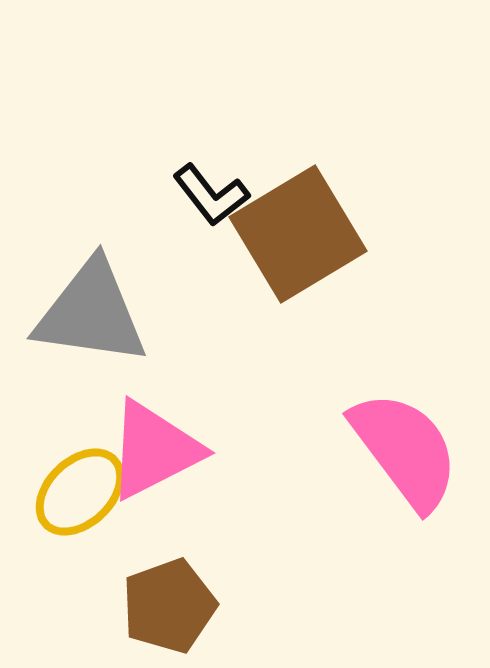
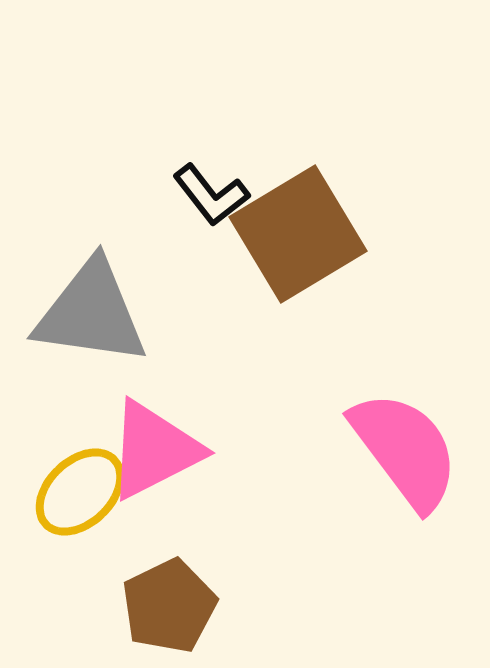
brown pentagon: rotated 6 degrees counterclockwise
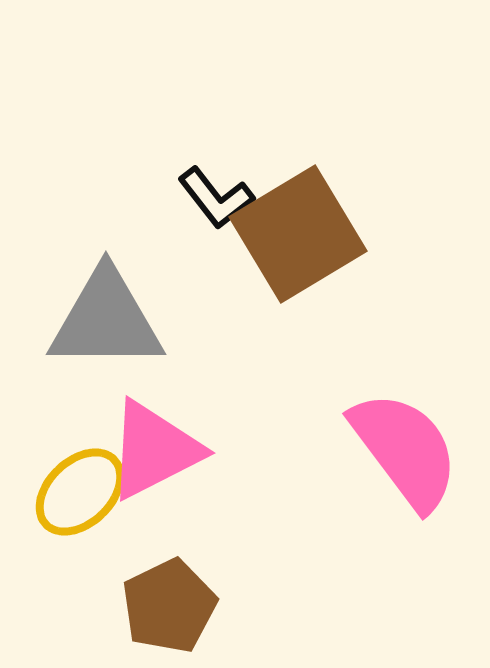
black L-shape: moved 5 px right, 3 px down
gray triangle: moved 15 px right, 7 px down; rotated 8 degrees counterclockwise
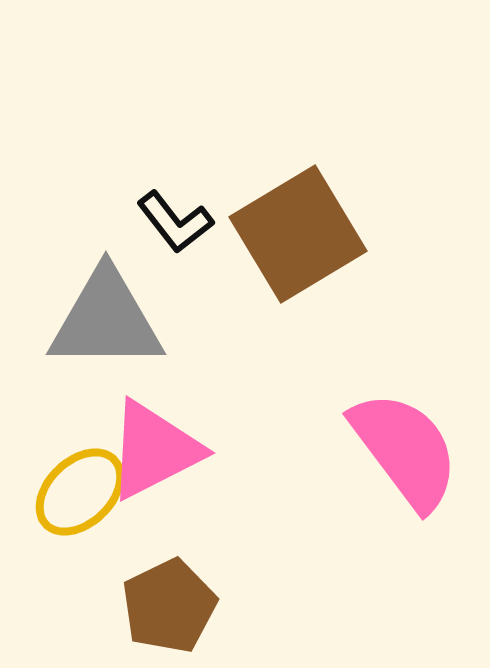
black L-shape: moved 41 px left, 24 px down
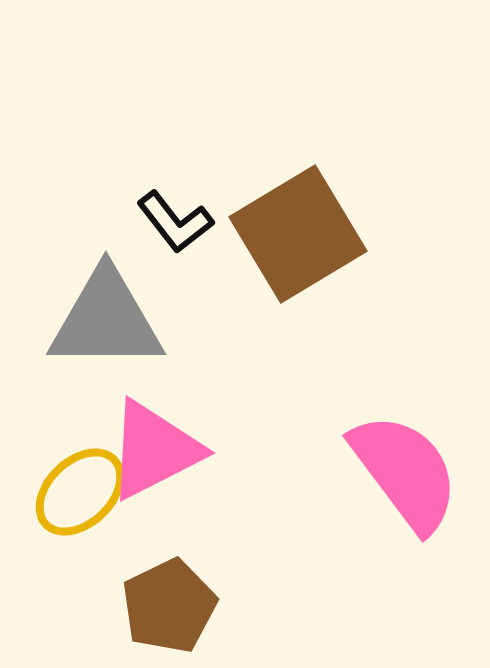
pink semicircle: moved 22 px down
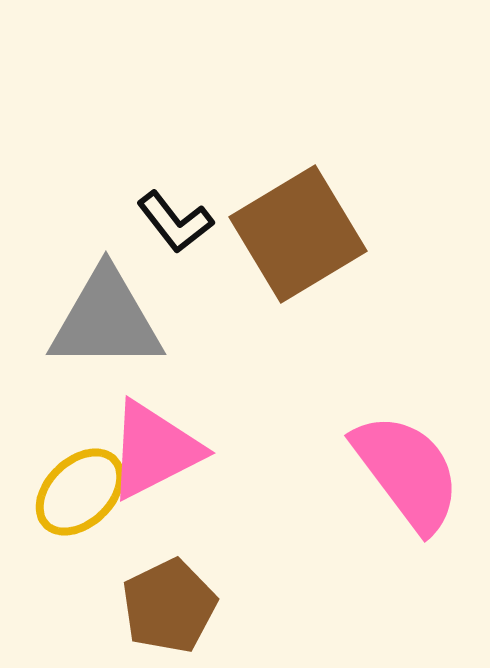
pink semicircle: moved 2 px right
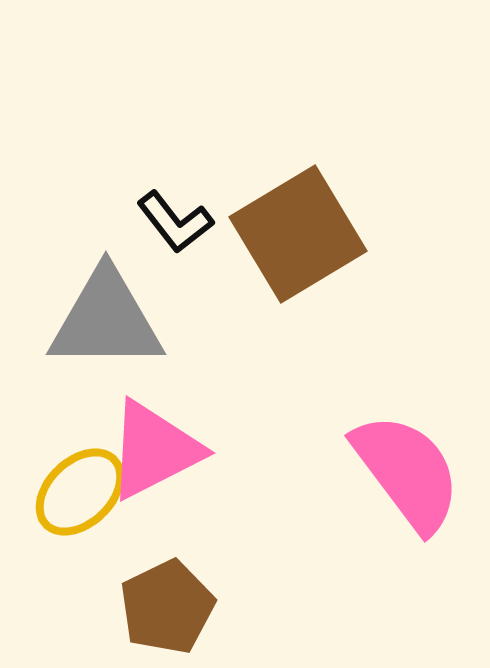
brown pentagon: moved 2 px left, 1 px down
